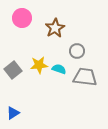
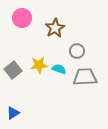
gray trapezoid: rotated 10 degrees counterclockwise
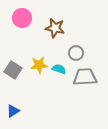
brown star: rotated 30 degrees counterclockwise
gray circle: moved 1 px left, 2 px down
gray square: rotated 18 degrees counterclockwise
blue triangle: moved 2 px up
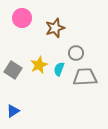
brown star: rotated 30 degrees counterclockwise
yellow star: rotated 18 degrees counterclockwise
cyan semicircle: rotated 88 degrees counterclockwise
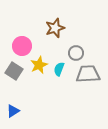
pink circle: moved 28 px down
gray square: moved 1 px right, 1 px down
gray trapezoid: moved 3 px right, 3 px up
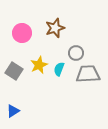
pink circle: moved 13 px up
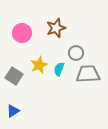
brown star: moved 1 px right
gray square: moved 5 px down
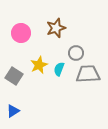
pink circle: moved 1 px left
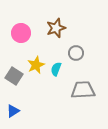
yellow star: moved 3 px left
cyan semicircle: moved 3 px left
gray trapezoid: moved 5 px left, 16 px down
